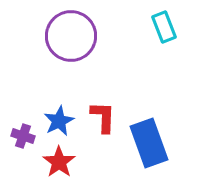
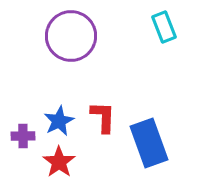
purple cross: rotated 20 degrees counterclockwise
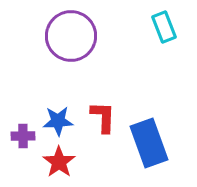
blue star: moved 1 px left; rotated 24 degrees clockwise
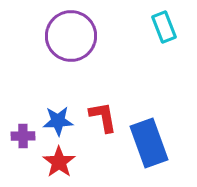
red L-shape: rotated 12 degrees counterclockwise
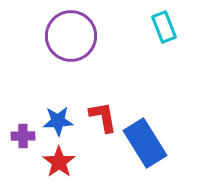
blue rectangle: moved 4 px left; rotated 12 degrees counterclockwise
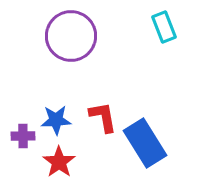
blue star: moved 2 px left, 1 px up
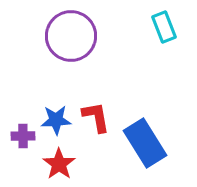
red L-shape: moved 7 px left
red star: moved 2 px down
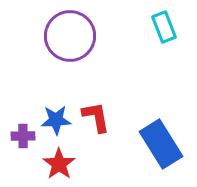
purple circle: moved 1 px left
blue rectangle: moved 16 px right, 1 px down
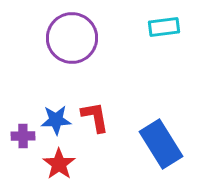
cyan rectangle: rotated 76 degrees counterclockwise
purple circle: moved 2 px right, 2 px down
red L-shape: moved 1 px left
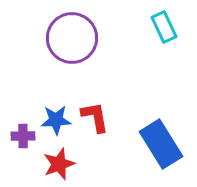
cyan rectangle: rotated 72 degrees clockwise
red star: rotated 16 degrees clockwise
